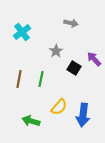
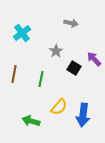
cyan cross: moved 1 px down
brown line: moved 5 px left, 5 px up
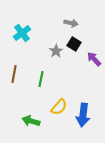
black square: moved 24 px up
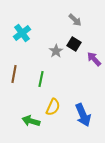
gray arrow: moved 4 px right, 3 px up; rotated 32 degrees clockwise
yellow semicircle: moved 6 px left; rotated 18 degrees counterclockwise
blue arrow: rotated 30 degrees counterclockwise
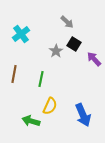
gray arrow: moved 8 px left, 2 px down
cyan cross: moved 1 px left, 1 px down
yellow semicircle: moved 3 px left, 1 px up
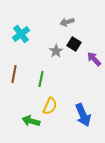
gray arrow: rotated 120 degrees clockwise
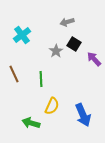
cyan cross: moved 1 px right, 1 px down
brown line: rotated 36 degrees counterclockwise
green line: rotated 14 degrees counterclockwise
yellow semicircle: moved 2 px right
green arrow: moved 2 px down
